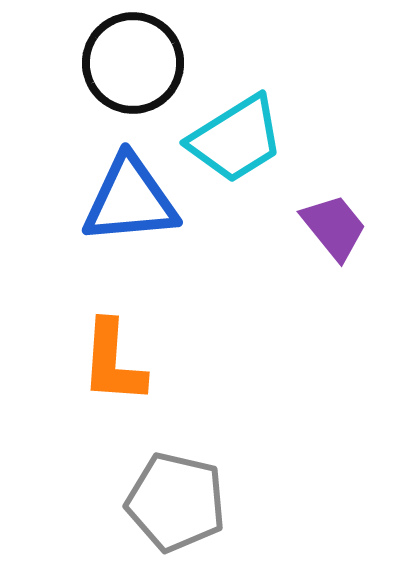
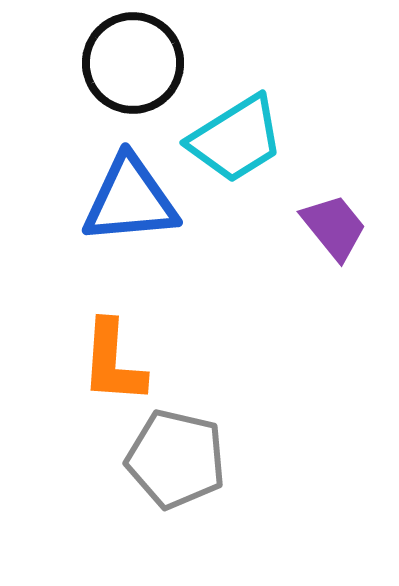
gray pentagon: moved 43 px up
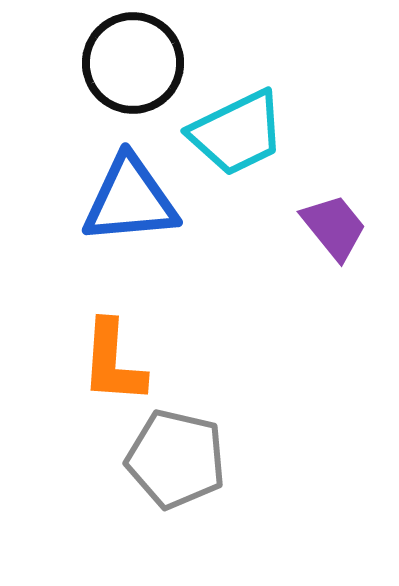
cyan trapezoid: moved 1 px right, 6 px up; rotated 6 degrees clockwise
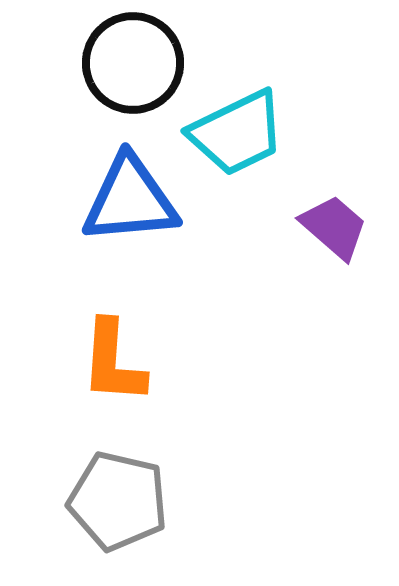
purple trapezoid: rotated 10 degrees counterclockwise
gray pentagon: moved 58 px left, 42 px down
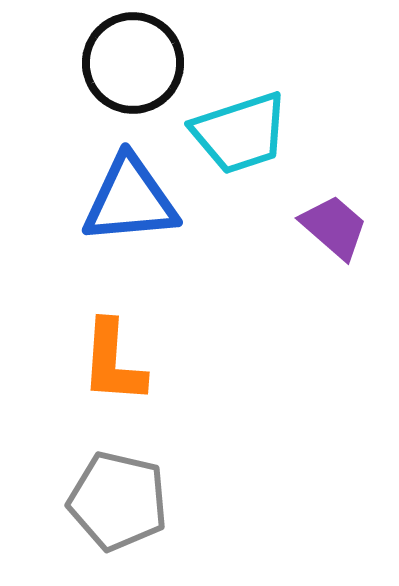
cyan trapezoid: moved 3 px right; rotated 8 degrees clockwise
